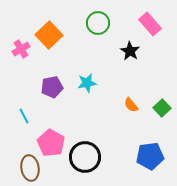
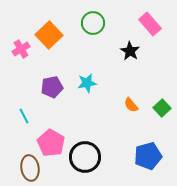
green circle: moved 5 px left
blue pentagon: moved 2 px left; rotated 8 degrees counterclockwise
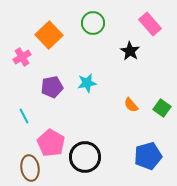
pink cross: moved 1 px right, 8 px down
green square: rotated 12 degrees counterclockwise
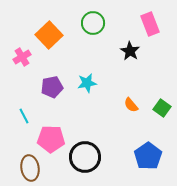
pink rectangle: rotated 20 degrees clockwise
pink pentagon: moved 4 px up; rotated 28 degrees counterclockwise
blue pentagon: rotated 20 degrees counterclockwise
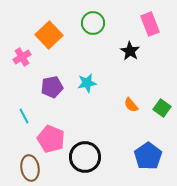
pink pentagon: rotated 20 degrees clockwise
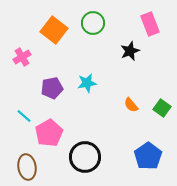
orange square: moved 5 px right, 5 px up; rotated 8 degrees counterclockwise
black star: rotated 18 degrees clockwise
purple pentagon: moved 1 px down
cyan line: rotated 21 degrees counterclockwise
pink pentagon: moved 2 px left, 6 px up; rotated 20 degrees clockwise
brown ellipse: moved 3 px left, 1 px up
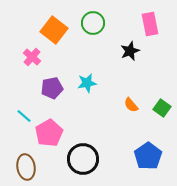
pink rectangle: rotated 10 degrees clockwise
pink cross: moved 10 px right; rotated 18 degrees counterclockwise
black circle: moved 2 px left, 2 px down
brown ellipse: moved 1 px left
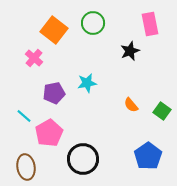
pink cross: moved 2 px right, 1 px down
purple pentagon: moved 2 px right, 5 px down
green square: moved 3 px down
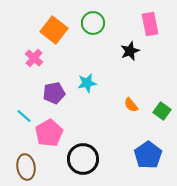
blue pentagon: moved 1 px up
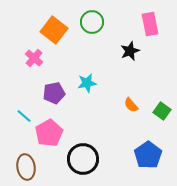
green circle: moved 1 px left, 1 px up
